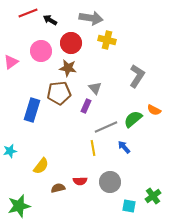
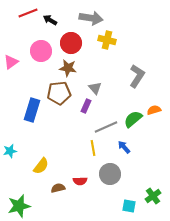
orange semicircle: rotated 136 degrees clockwise
gray circle: moved 8 px up
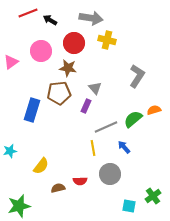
red circle: moved 3 px right
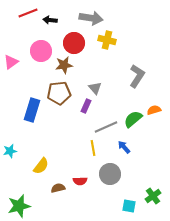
black arrow: rotated 24 degrees counterclockwise
brown star: moved 4 px left, 3 px up; rotated 18 degrees counterclockwise
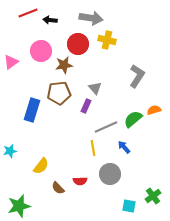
red circle: moved 4 px right, 1 px down
brown semicircle: rotated 120 degrees counterclockwise
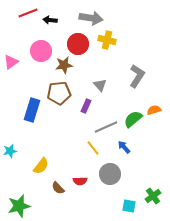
gray triangle: moved 5 px right, 3 px up
yellow line: rotated 28 degrees counterclockwise
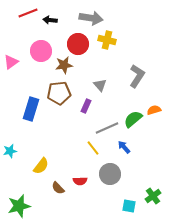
blue rectangle: moved 1 px left, 1 px up
gray line: moved 1 px right, 1 px down
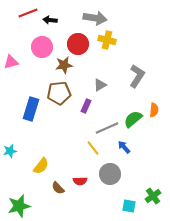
gray arrow: moved 4 px right
pink circle: moved 1 px right, 4 px up
pink triangle: rotated 21 degrees clockwise
gray triangle: rotated 40 degrees clockwise
orange semicircle: rotated 112 degrees clockwise
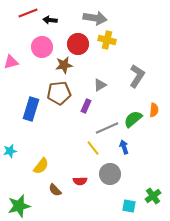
blue arrow: rotated 24 degrees clockwise
brown semicircle: moved 3 px left, 2 px down
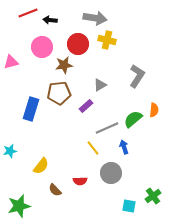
purple rectangle: rotated 24 degrees clockwise
gray circle: moved 1 px right, 1 px up
